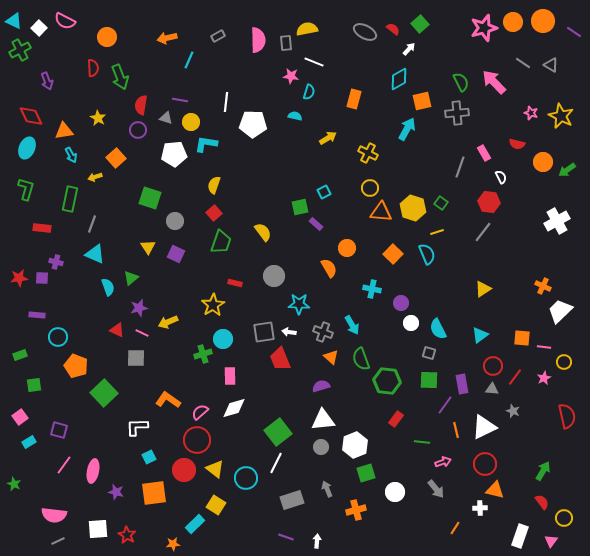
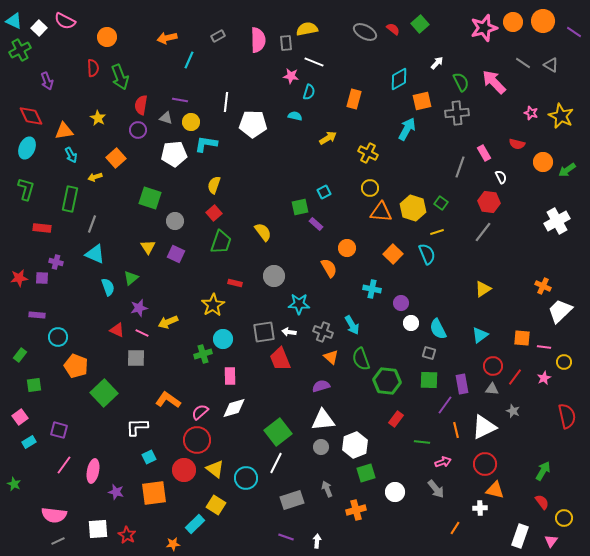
white arrow at (409, 49): moved 28 px right, 14 px down
green rectangle at (20, 355): rotated 32 degrees counterclockwise
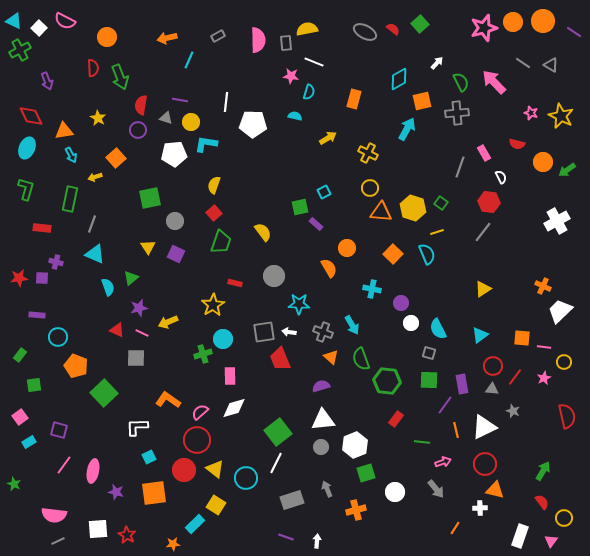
green square at (150, 198): rotated 30 degrees counterclockwise
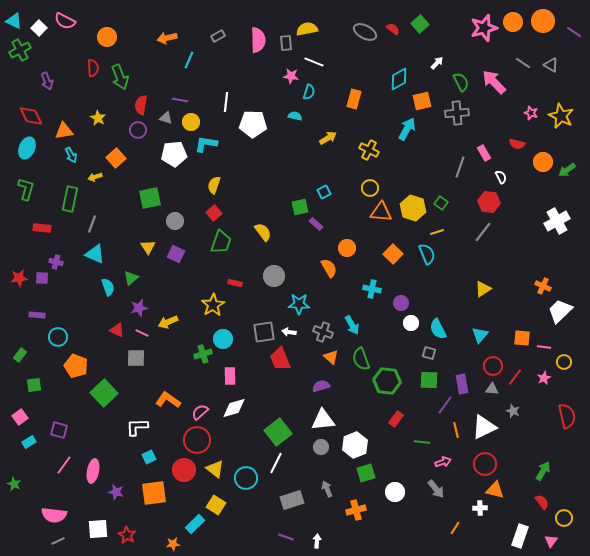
yellow cross at (368, 153): moved 1 px right, 3 px up
cyan triangle at (480, 335): rotated 12 degrees counterclockwise
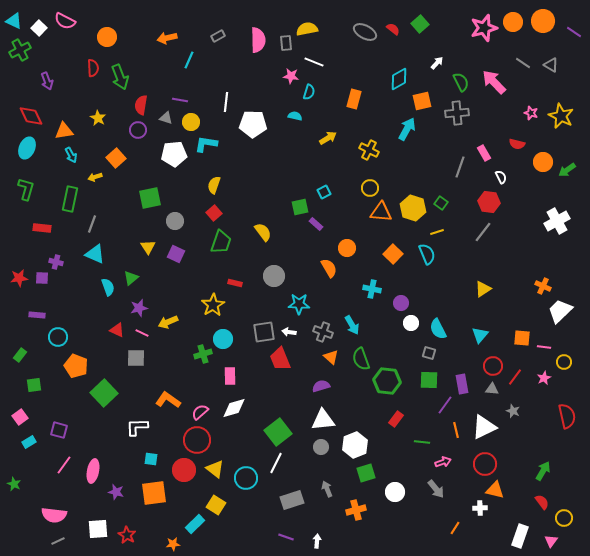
cyan square at (149, 457): moved 2 px right, 2 px down; rotated 32 degrees clockwise
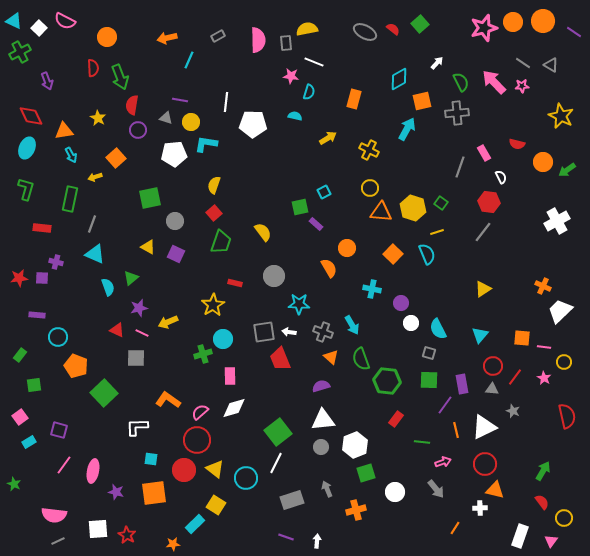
green cross at (20, 50): moved 2 px down
red semicircle at (141, 105): moved 9 px left
pink star at (531, 113): moved 9 px left, 27 px up; rotated 24 degrees counterclockwise
yellow triangle at (148, 247): rotated 28 degrees counterclockwise
pink star at (544, 378): rotated 16 degrees counterclockwise
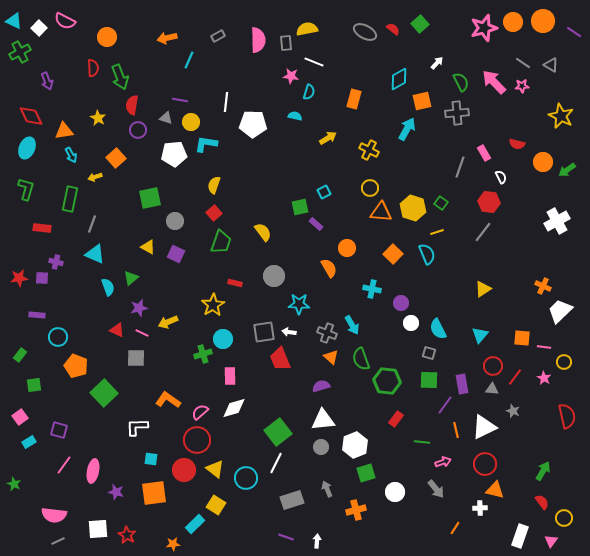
gray cross at (323, 332): moved 4 px right, 1 px down
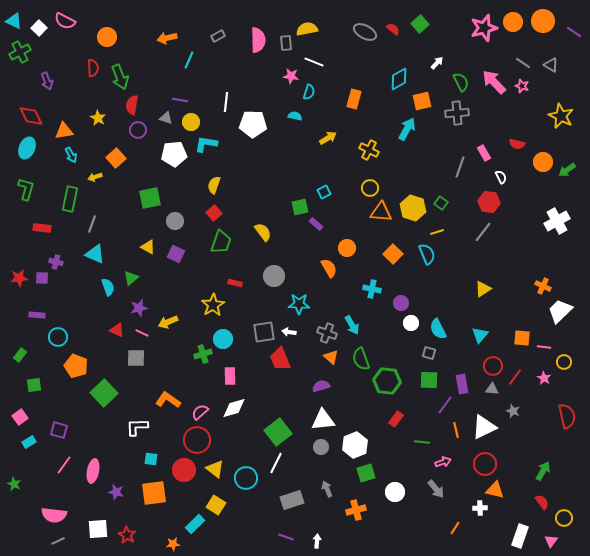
pink star at (522, 86): rotated 24 degrees clockwise
